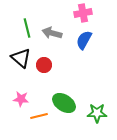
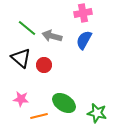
green line: rotated 36 degrees counterclockwise
gray arrow: moved 3 px down
green star: rotated 12 degrees clockwise
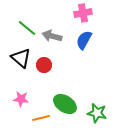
green ellipse: moved 1 px right, 1 px down
orange line: moved 2 px right, 2 px down
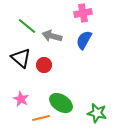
green line: moved 2 px up
pink star: rotated 21 degrees clockwise
green ellipse: moved 4 px left, 1 px up
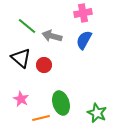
green ellipse: rotated 40 degrees clockwise
green star: rotated 12 degrees clockwise
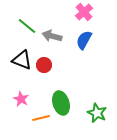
pink cross: moved 1 px right, 1 px up; rotated 30 degrees counterclockwise
black triangle: moved 1 px right, 2 px down; rotated 20 degrees counterclockwise
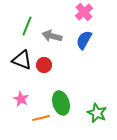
green line: rotated 72 degrees clockwise
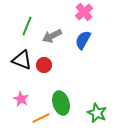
gray arrow: rotated 42 degrees counterclockwise
blue semicircle: moved 1 px left
orange line: rotated 12 degrees counterclockwise
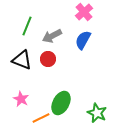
red circle: moved 4 px right, 6 px up
green ellipse: rotated 45 degrees clockwise
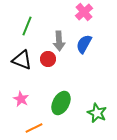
gray arrow: moved 7 px right, 5 px down; rotated 66 degrees counterclockwise
blue semicircle: moved 1 px right, 4 px down
orange line: moved 7 px left, 10 px down
